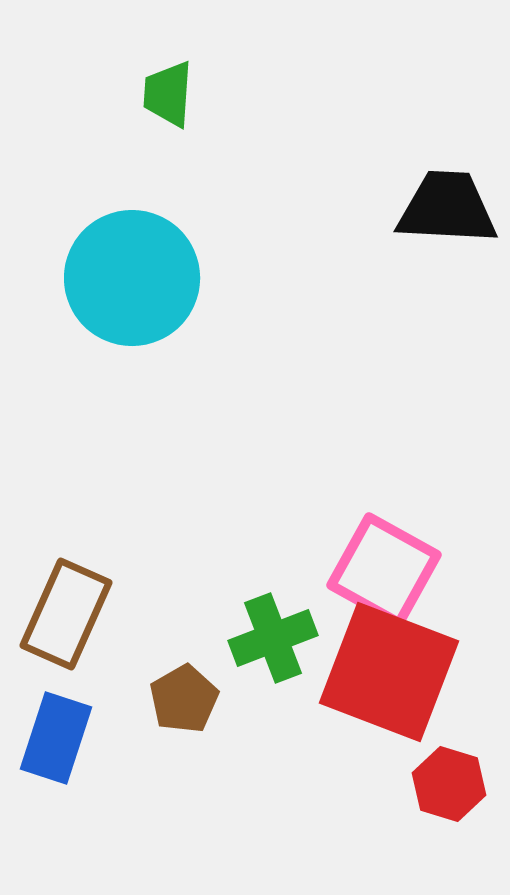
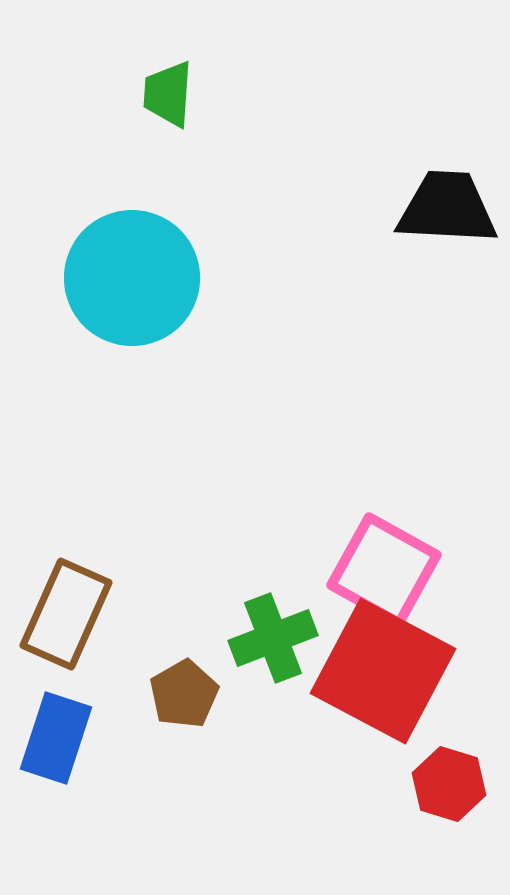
red square: moved 6 px left, 1 px up; rotated 7 degrees clockwise
brown pentagon: moved 5 px up
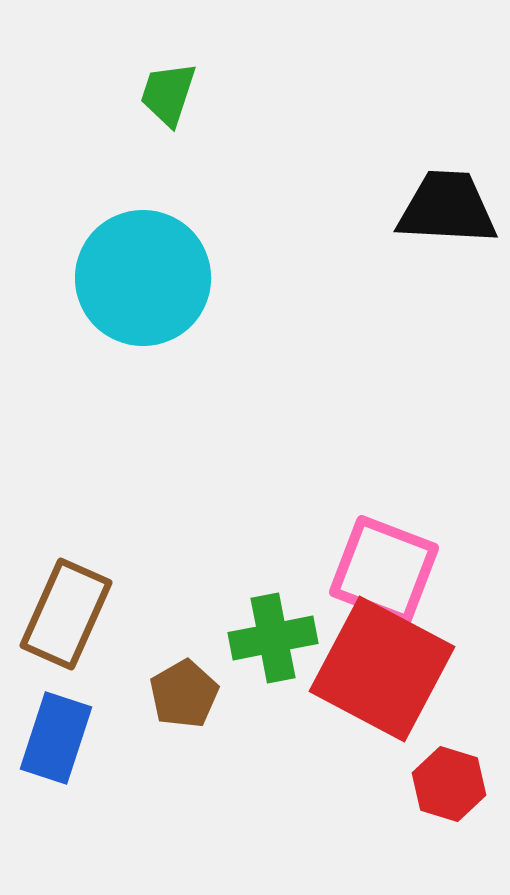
green trapezoid: rotated 14 degrees clockwise
cyan circle: moved 11 px right
pink square: rotated 8 degrees counterclockwise
green cross: rotated 10 degrees clockwise
red square: moved 1 px left, 2 px up
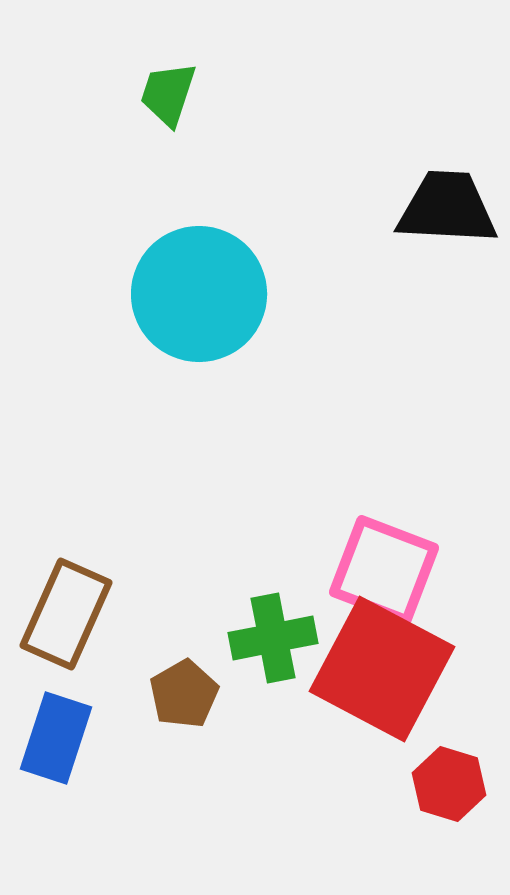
cyan circle: moved 56 px right, 16 px down
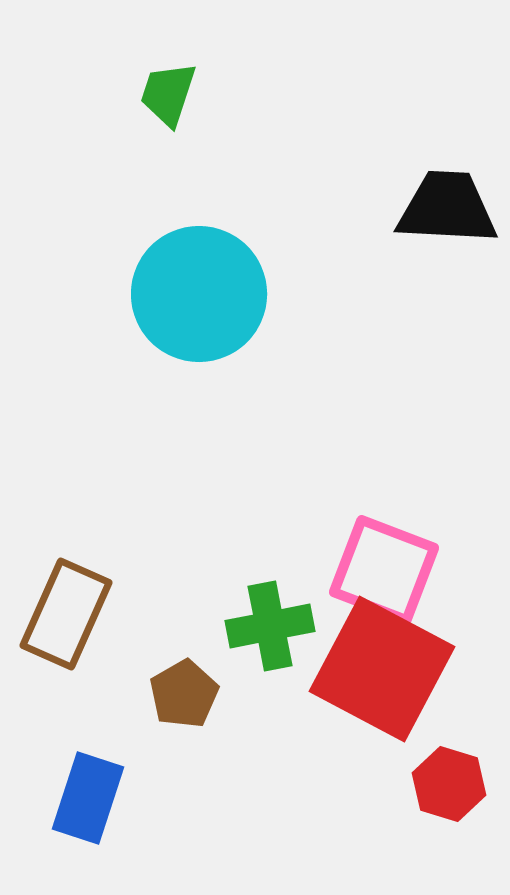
green cross: moved 3 px left, 12 px up
blue rectangle: moved 32 px right, 60 px down
